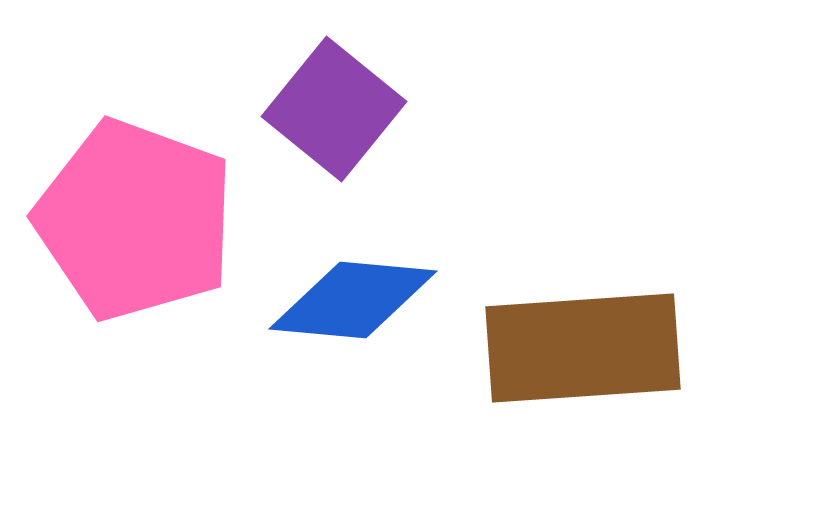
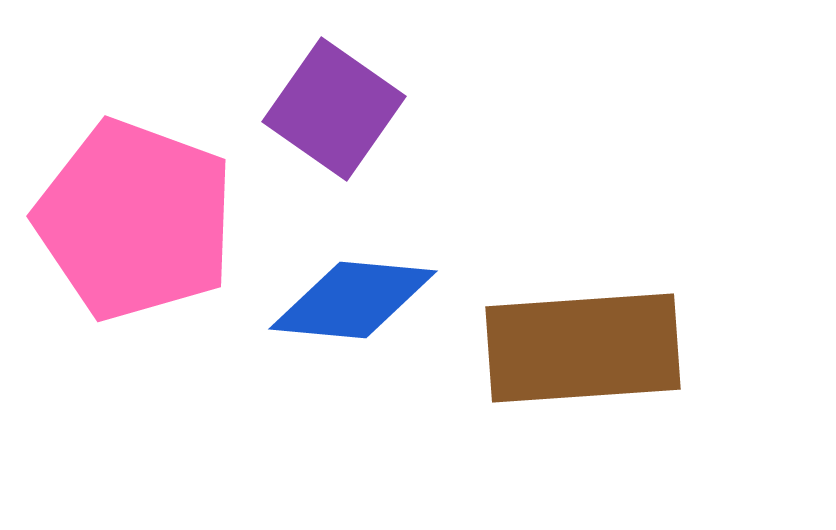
purple square: rotated 4 degrees counterclockwise
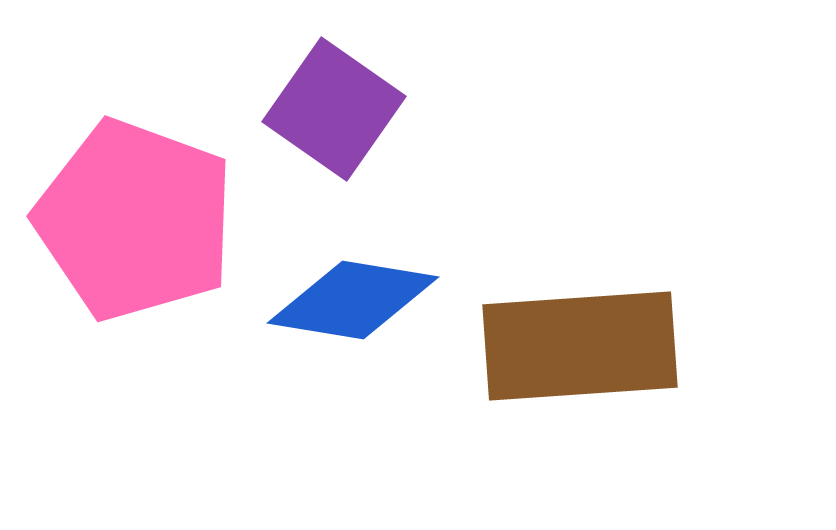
blue diamond: rotated 4 degrees clockwise
brown rectangle: moved 3 px left, 2 px up
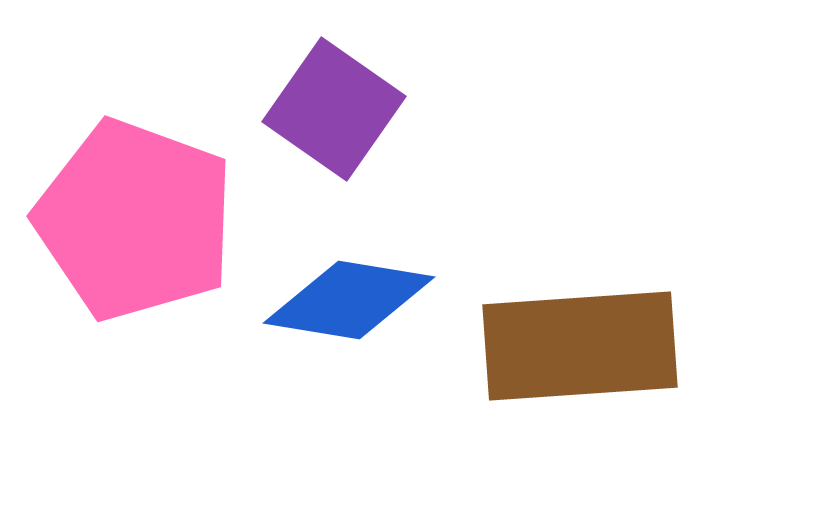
blue diamond: moved 4 px left
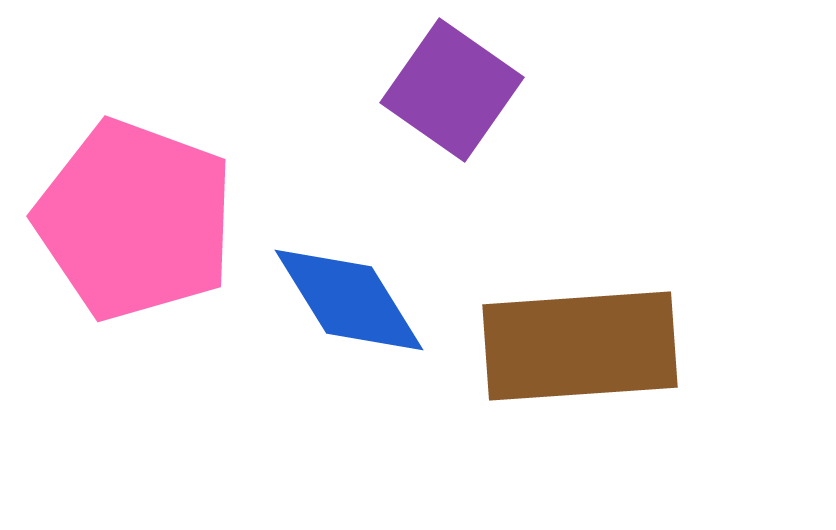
purple square: moved 118 px right, 19 px up
blue diamond: rotated 49 degrees clockwise
